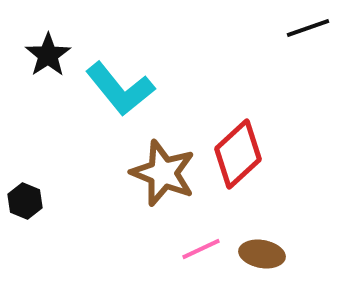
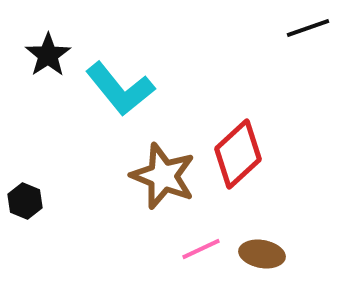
brown star: moved 3 px down
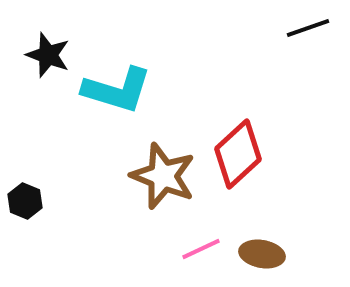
black star: rotated 18 degrees counterclockwise
cyan L-shape: moved 3 px left, 1 px down; rotated 34 degrees counterclockwise
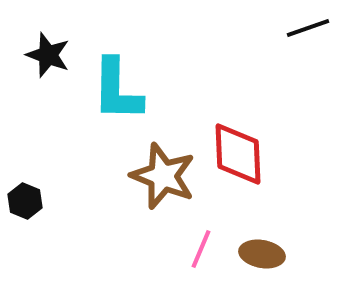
cyan L-shape: rotated 74 degrees clockwise
red diamond: rotated 50 degrees counterclockwise
pink line: rotated 42 degrees counterclockwise
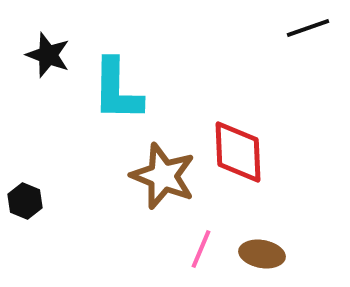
red diamond: moved 2 px up
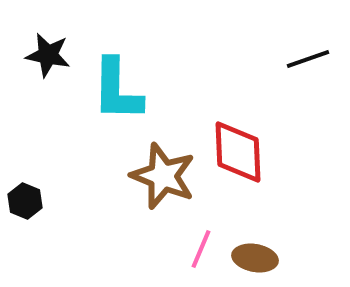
black line: moved 31 px down
black star: rotated 9 degrees counterclockwise
brown ellipse: moved 7 px left, 4 px down
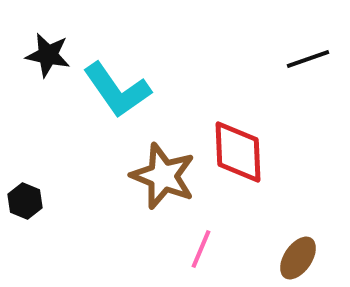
cyan L-shape: rotated 36 degrees counterclockwise
brown ellipse: moved 43 px right; rotated 66 degrees counterclockwise
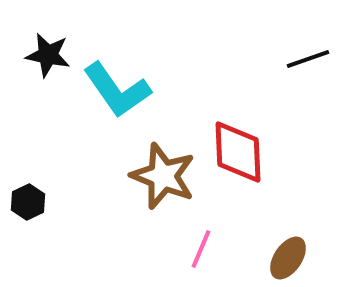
black hexagon: moved 3 px right, 1 px down; rotated 12 degrees clockwise
brown ellipse: moved 10 px left
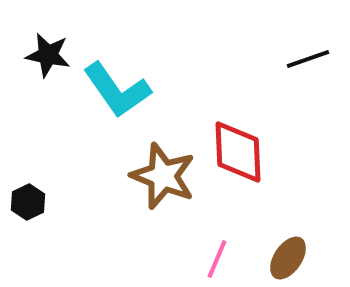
pink line: moved 16 px right, 10 px down
